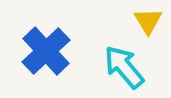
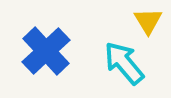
cyan arrow: moved 4 px up
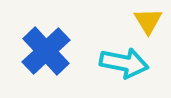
cyan arrow: rotated 141 degrees clockwise
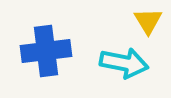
blue cross: rotated 36 degrees clockwise
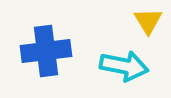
cyan arrow: moved 3 px down
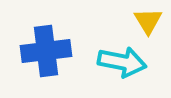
cyan arrow: moved 2 px left, 4 px up
